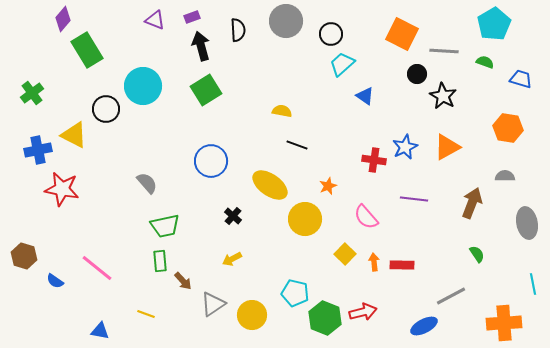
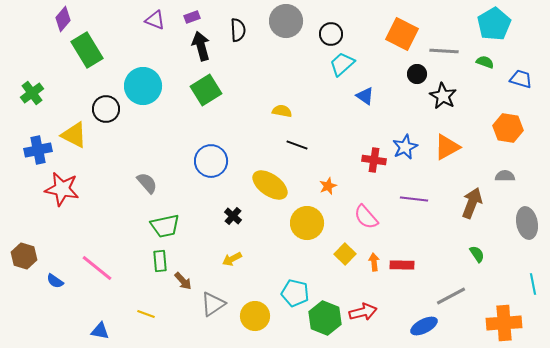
yellow circle at (305, 219): moved 2 px right, 4 px down
yellow circle at (252, 315): moved 3 px right, 1 px down
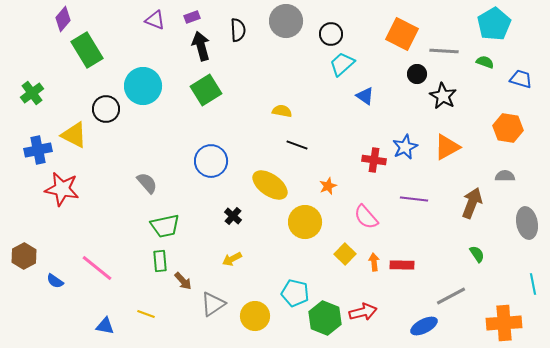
yellow circle at (307, 223): moved 2 px left, 1 px up
brown hexagon at (24, 256): rotated 15 degrees clockwise
blue triangle at (100, 331): moved 5 px right, 5 px up
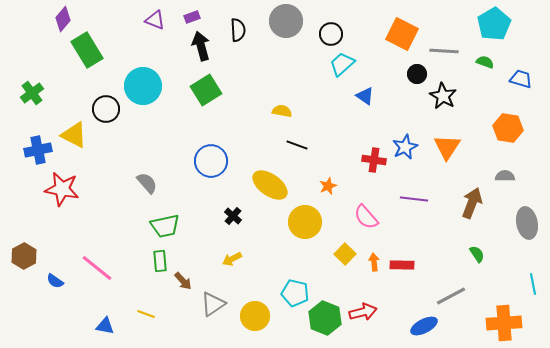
orange triangle at (447, 147): rotated 28 degrees counterclockwise
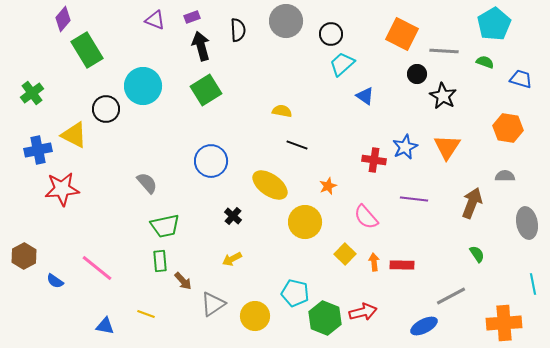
red star at (62, 189): rotated 16 degrees counterclockwise
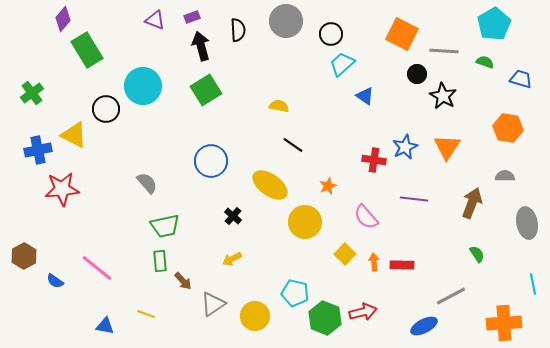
yellow semicircle at (282, 111): moved 3 px left, 5 px up
black line at (297, 145): moved 4 px left; rotated 15 degrees clockwise
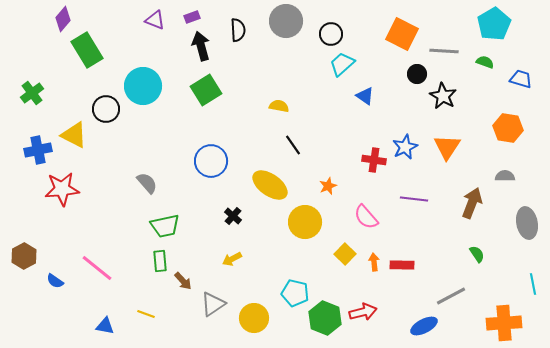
black line at (293, 145): rotated 20 degrees clockwise
yellow circle at (255, 316): moved 1 px left, 2 px down
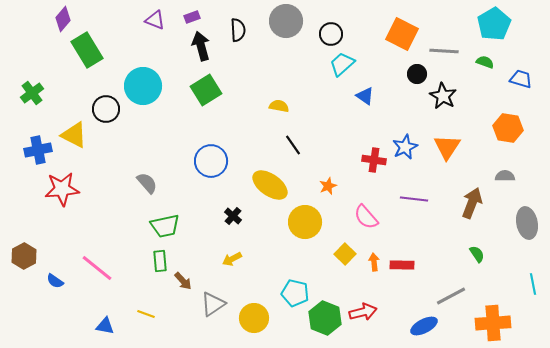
orange cross at (504, 323): moved 11 px left
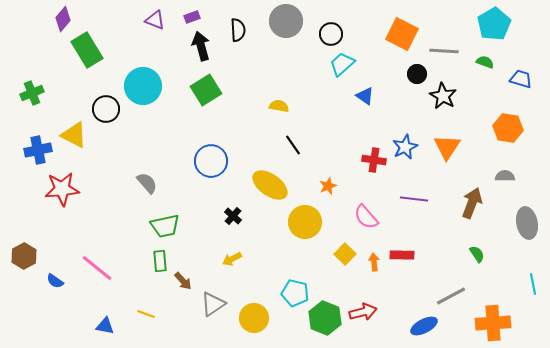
green cross at (32, 93): rotated 15 degrees clockwise
red rectangle at (402, 265): moved 10 px up
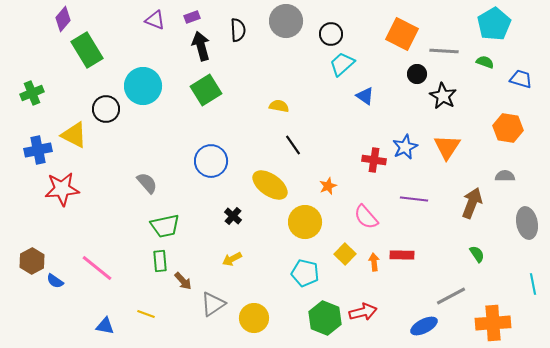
brown hexagon at (24, 256): moved 8 px right, 5 px down
cyan pentagon at (295, 293): moved 10 px right, 20 px up
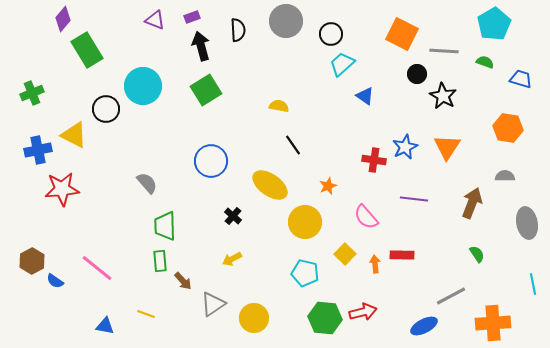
green trapezoid at (165, 226): rotated 100 degrees clockwise
orange arrow at (374, 262): moved 1 px right, 2 px down
green hexagon at (325, 318): rotated 16 degrees counterclockwise
